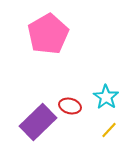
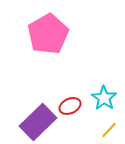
cyan star: moved 2 px left, 1 px down
red ellipse: rotated 40 degrees counterclockwise
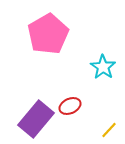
cyan star: moved 1 px left, 31 px up
purple rectangle: moved 2 px left, 3 px up; rotated 6 degrees counterclockwise
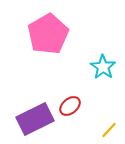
red ellipse: rotated 15 degrees counterclockwise
purple rectangle: moved 1 px left; rotated 24 degrees clockwise
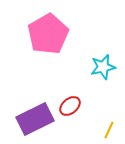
cyan star: rotated 25 degrees clockwise
yellow line: rotated 18 degrees counterclockwise
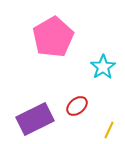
pink pentagon: moved 5 px right, 3 px down
cyan star: rotated 20 degrees counterclockwise
red ellipse: moved 7 px right
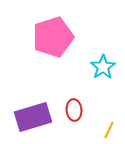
pink pentagon: rotated 12 degrees clockwise
red ellipse: moved 3 px left, 4 px down; rotated 55 degrees counterclockwise
purple rectangle: moved 2 px left, 2 px up; rotated 9 degrees clockwise
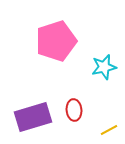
pink pentagon: moved 3 px right, 4 px down
cyan star: moved 1 px right; rotated 20 degrees clockwise
yellow line: rotated 36 degrees clockwise
